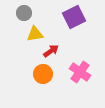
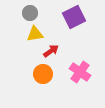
gray circle: moved 6 px right
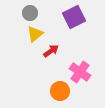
yellow triangle: rotated 30 degrees counterclockwise
orange circle: moved 17 px right, 17 px down
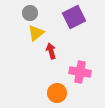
yellow triangle: moved 1 px right, 1 px up
red arrow: rotated 70 degrees counterclockwise
pink cross: rotated 25 degrees counterclockwise
orange circle: moved 3 px left, 2 px down
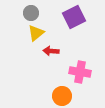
gray circle: moved 1 px right
red arrow: rotated 70 degrees counterclockwise
orange circle: moved 5 px right, 3 px down
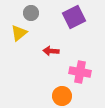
yellow triangle: moved 17 px left
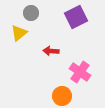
purple square: moved 2 px right
pink cross: rotated 25 degrees clockwise
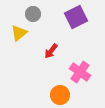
gray circle: moved 2 px right, 1 px down
red arrow: rotated 56 degrees counterclockwise
orange circle: moved 2 px left, 1 px up
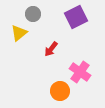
red arrow: moved 2 px up
orange circle: moved 4 px up
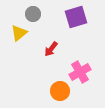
purple square: rotated 10 degrees clockwise
pink cross: rotated 25 degrees clockwise
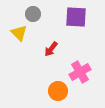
purple square: rotated 20 degrees clockwise
yellow triangle: rotated 36 degrees counterclockwise
orange circle: moved 2 px left
